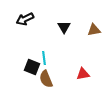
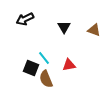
brown triangle: rotated 32 degrees clockwise
cyan line: rotated 32 degrees counterclockwise
black square: moved 1 px left, 1 px down
red triangle: moved 14 px left, 9 px up
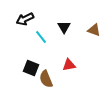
cyan line: moved 3 px left, 21 px up
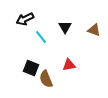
black triangle: moved 1 px right
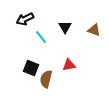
brown semicircle: rotated 36 degrees clockwise
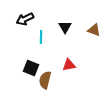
cyan line: rotated 40 degrees clockwise
brown semicircle: moved 1 px left, 1 px down
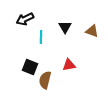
brown triangle: moved 2 px left, 1 px down
black square: moved 1 px left, 1 px up
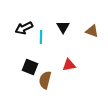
black arrow: moved 1 px left, 9 px down
black triangle: moved 2 px left
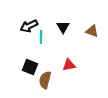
black arrow: moved 5 px right, 2 px up
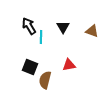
black arrow: rotated 84 degrees clockwise
